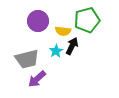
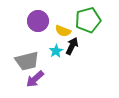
green pentagon: moved 1 px right
yellow semicircle: rotated 14 degrees clockwise
gray trapezoid: moved 2 px down
purple arrow: moved 2 px left
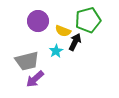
black arrow: moved 3 px right, 4 px up
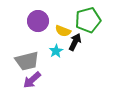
purple arrow: moved 3 px left, 1 px down
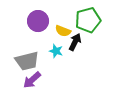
cyan star: rotated 24 degrees counterclockwise
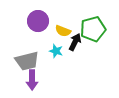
green pentagon: moved 5 px right, 9 px down
purple arrow: rotated 48 degrees counterclockwise
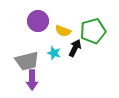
green pentagon: moved 2 px down
black arrow: moved 6 px down
cyan star: moved 2 px left, 2 px down
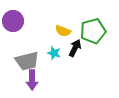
purple circle: moved 25 px left
